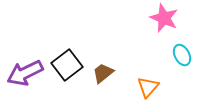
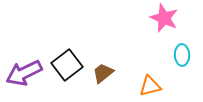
cyan ellipse: rotated 25 degrees clockwise
purple arrow: moved 1 px left
orange triangle: moved 2 px right, 1 px up; rotated 35 degrees clockwise
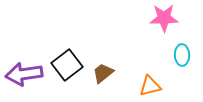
pink star: rotated 24 degrees counterclockwise
purple arrow: moved 1 px down; rotated 18 degrees clockwise
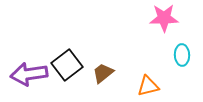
purple arrow: moved 5 px right
orange triangle: moved 2 px left
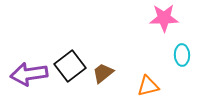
black square: moved 3 px right, 1 px down
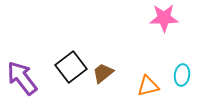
cyan ellipse: moved 20 px down; rotated 10 degrees clockwise
black square: moved 1 px right, 1 px down
purple arrow: moved 7 px left, 4 px down; rotated 60 degrees clockwise
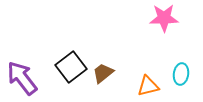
cyan ellipse: moved 1 px left, 1 px up
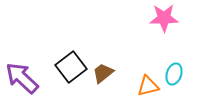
cyan ellipse: moved 7 px left; rotated 10 degrees clockwise
purple arrow: rotated 9 degrees counterclockwise
